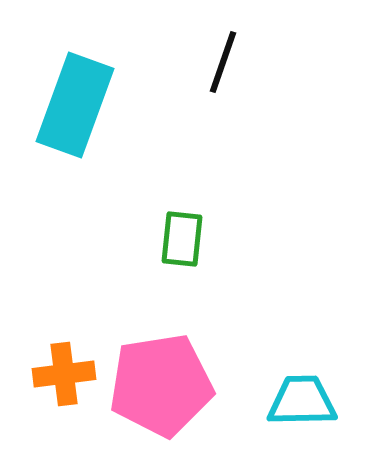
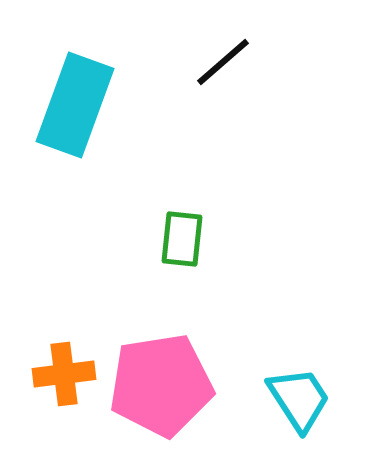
black line: rotated 30 degrees clockwise
cyan trapezoid: moved 3 px left, 2 px up; rotated 58 degrees clockwise
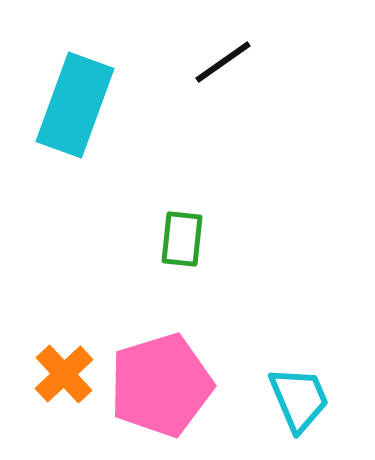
black line: rotated 6 degrees clockwise
orange cross: rotated 36 degrees counterclockwise
pink pentagon: rotated 8 degrees counterclockwise
cyan trapezoid: rotated 10 degrees clockwise
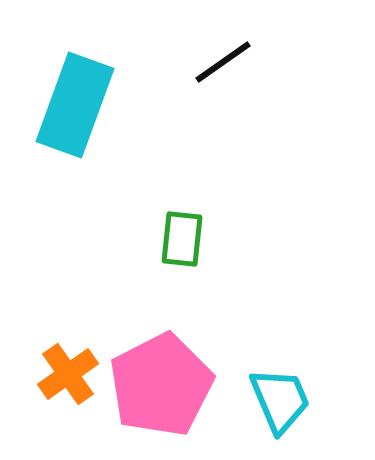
orange cross: moved 4 px right; rotated 8 degrees clockwise
pink pentagon: rotated 10 degrees counterclockwise
cyan trapezoid: moved 19 px left, 1 px down
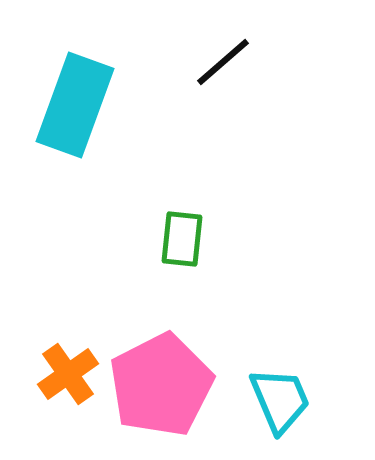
black line: rotated 6 degrees counterclockwise
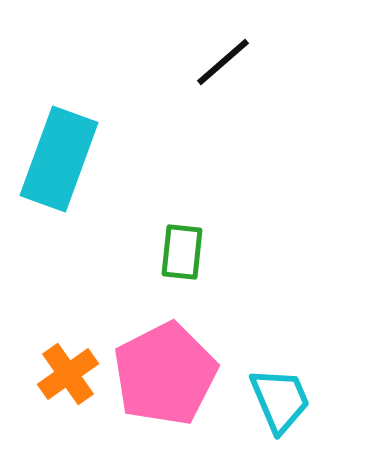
cyan rectangle: moved 16 px left, 54 px down
green rectangle: moved 13 px down
pink pentagon: moved 4 px right, 11 px up
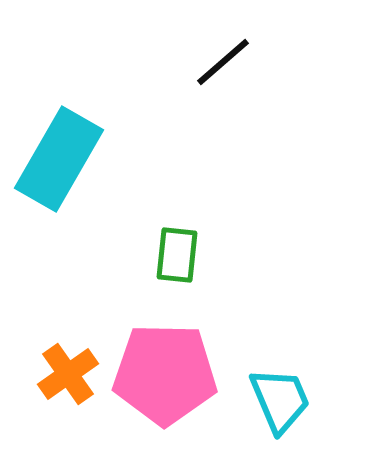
cyan rectangle: rotated 10 degrees clockwise
green rectangle: moved 5 px left, 3 px down
pink pentagon: rotated 28 degrees clockwise
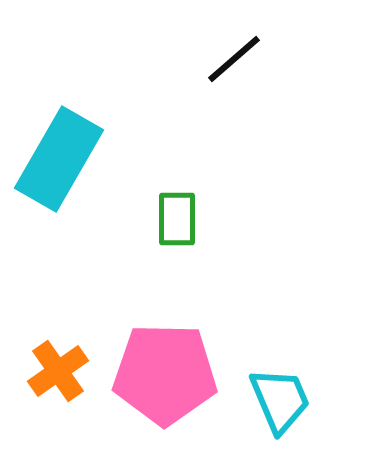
black line: moved 11 px right, 3 px up
green rectangle: moved 36 px up; rotated 6 degrees counterclockwise
orange cross: moved 10 px left, 3 px up
